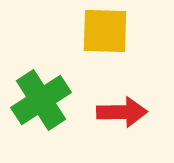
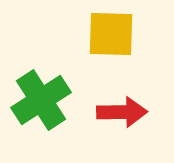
yellow square: moved 6 px right, 3 px down
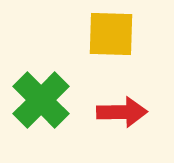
green cross: rotated 12 degrees counterclockwise
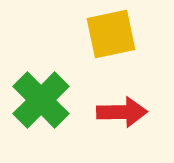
yellow square: rotated 14 degrees counterclockwise
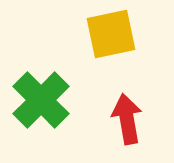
red arrow: moved 5 px right, 7 px down; rotated 99 degrees counterclockwise
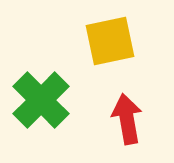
yellow square: moved 1 px left, 7 px down
